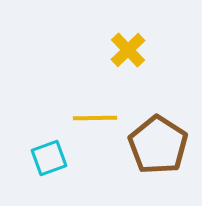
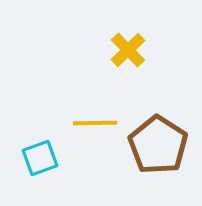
yellow line: moved 5 px down
cyan square: moved 9 px left
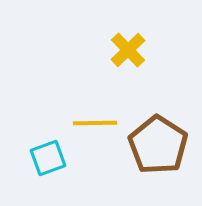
cyan square: moved 8 px right
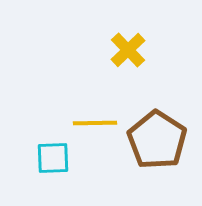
brown pentagon: moved 1 px left, 5 px up
cyan square: moved 5 px right; rotated 18 degrees clockwise
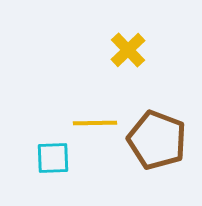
brown pentagon: rotated 12 degrees counterclockwise
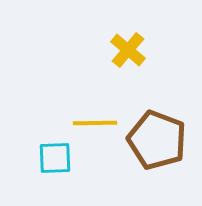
yellow cross: rotated 6 degrees counterclockwise
cyan square: moved 2 px right
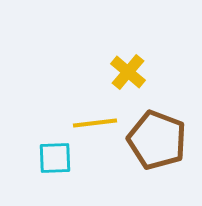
yellow cross: moved 22 px down
yellow line: rotated 6 degrees counterclockwise
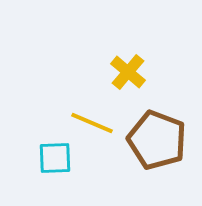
yellow line: moved 3 px left; rotated 30 degrees clockwise
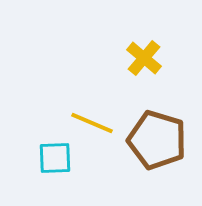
yellow cross: moved 16 px right, 14 px up
brown pentagon: rotated 4 degrees counterclockwise
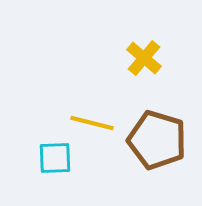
yellow line: rotated 9 degrees counterclockwise
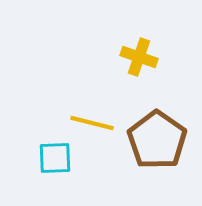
yellow cross: moved 5 px left, 1 px up; rotated 21 degrees counterclockwise
brown pentagon: rotated 18 degrees clockwise
